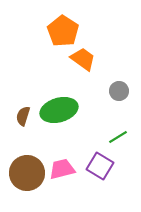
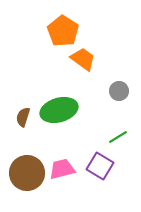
brown semicircle: moved 1 px down
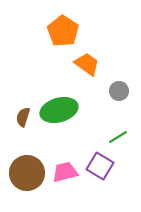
orange trapezoid: moved 4 px right, 5 px down
pink trapezoid: moved 3 px right, 3 px down
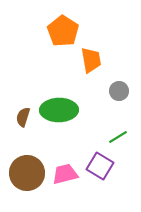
orange trapezoid: moved 4 px right, 4 px up; rotated 44 degrees clockwise
green ellipse: rotated 15 degrees clockwise
pink trapezoid: moved 2 px down
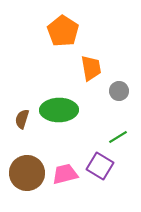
orange trapezoid: moved 8 px down
brown semicircle: moved 1 px left, 2 px down
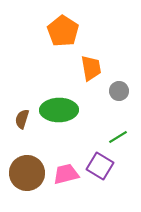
pink trapezoid: moved 1 px right
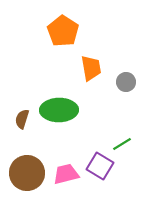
gray circle: moved 7 px right, 9 px up
green line: moved 4 px right, 7 px down
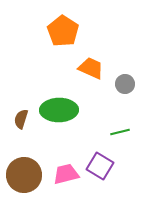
orange trapezoid: rotated 56 degrees counterclockwise
gray circle: moved 1 px left, 2 px down
brown semicircle: moved 1 px left
green line: moved 2 px left, 12 px up; rotated 18 degrees clockwise
brown circle: moved 3 px left, 2 px down
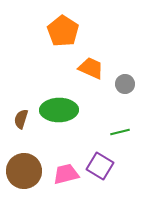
brown circle: moved 4 px up
